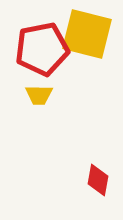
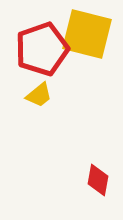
red pentagon: rotated 8 degrees counterclockwise
yellow trapezoid: rotated 40 degrees counterclockwise
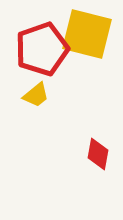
yellow trapezoid: moved 3 px left
red diamond: moved 26 px up
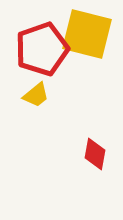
red diamond: moved 3 px left
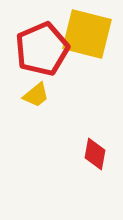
red pentagon: rotated 4 degrees counterclockwise
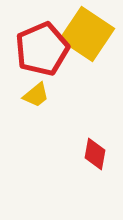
yellow square: rotated 20 degrees clockwise
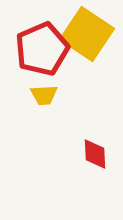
yellow trapezoid: moved 8 px right; rotated 36 degrees clockwise
red diamond: rotated 12 degrees counterclockwise
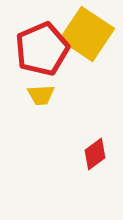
yellow trapezoid: moved 3 px left
red diamond: rotated 56 degrees clockwise
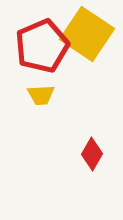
red pentagon: moved 3 px up
red diamond: moved 3 px left; rotated 24 degrees counterclockwise
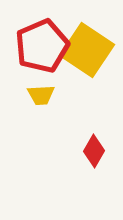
yellow square: moved 16 px down
red diamond: moved 2 px right, 3 px up
